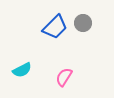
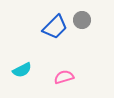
gray circle: moved 1 px left, 3 px up
pink semicircle: rotated 42 degrees clockwise
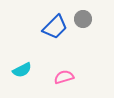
gray circle: moved 1 px right, 1 px up
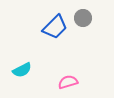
gray circle: moved 1 px up
pink semicircle: moved 4 px right, 5 px down
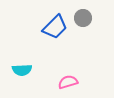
cyan semicircle: rotated 24 degrees clockwise
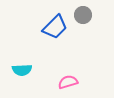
gray circle: moved 3 px up
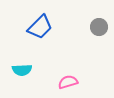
gray circle: moved 16 px right, 12 px down
blue trapezoid: moved 15 px left
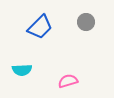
gray circle: moved 13 px left, 5 px up
pink semicircle: moved 1 px up
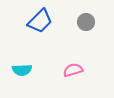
blue trapezoid: moved 6 px up
pink semicircle: moved 5 px right, 11 px up
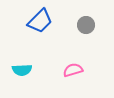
gray circle: moved 3 px down
